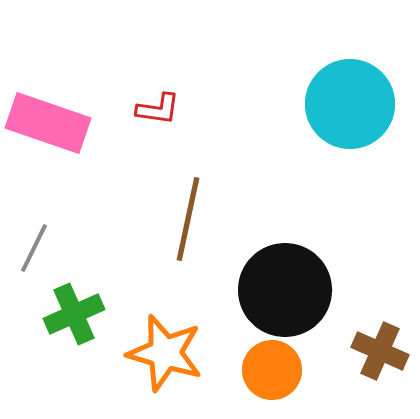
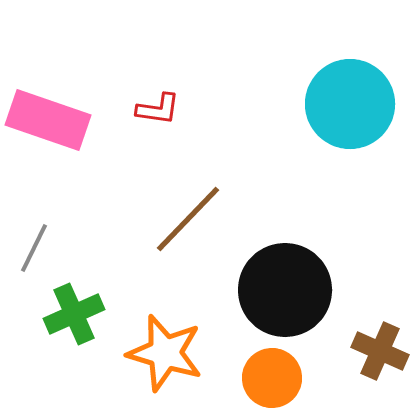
pink rectangle: moved 3 px up
brown line: rotated 32 degrees clockwise
orange circle: moved 8 px down
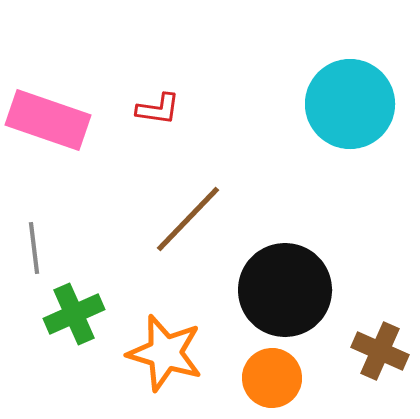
gray line: rotated 33 degrees counterclockwise
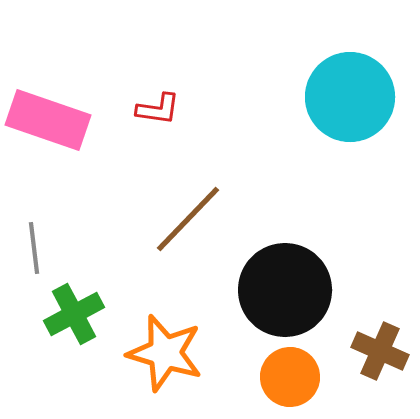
cyan circle: moved 7 px up
green cross: rotated 4 degrees counterclockwise
orange circle: moved 18 px right, 1 px up
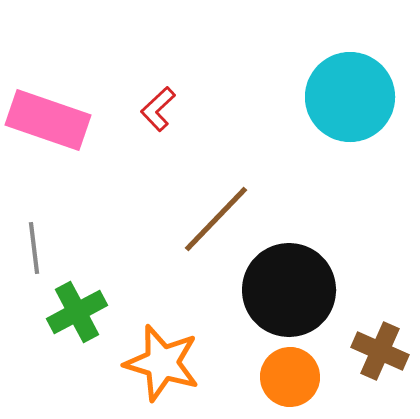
red L-shape: rotated 129 degrees clockwise
brown line: moved 28 px right
black circle: moved 4 px right
green cross: moved 3 px right, 2 px up
orange star: moved 3 px left, 10 px down
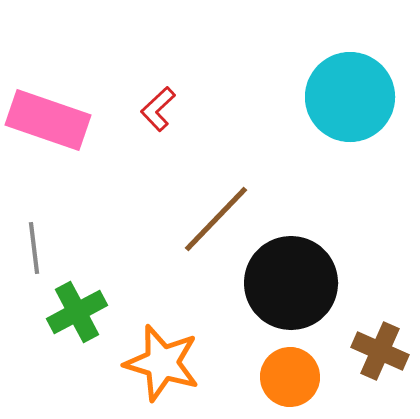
black circle: moved 2 px right, 7 px up
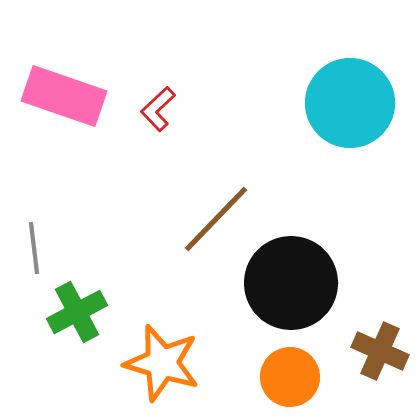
cyan circle: moved 6 px down
pink rectangle: moved 16 px right, 24 px up
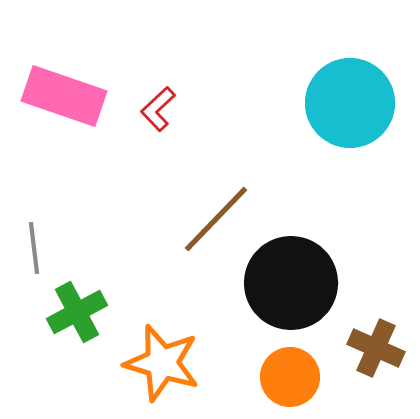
brown cross: moved 4 px left, 3 px up
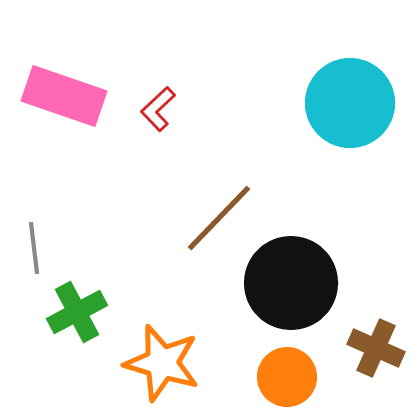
brown line: moved 3 px right, 1 px up
orange circle: moved 3 px left
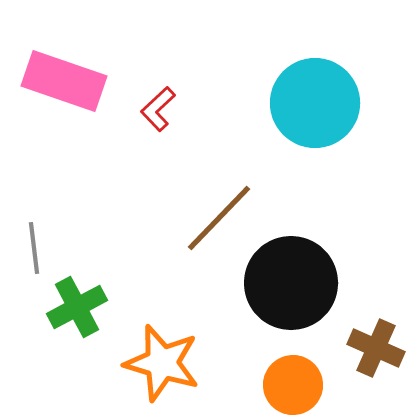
pink rectangle: moved 15 px up
cyan circle: moved 35 px left
green cross: moved 5 px up
orange circle: moved 6 px right, 8 px down
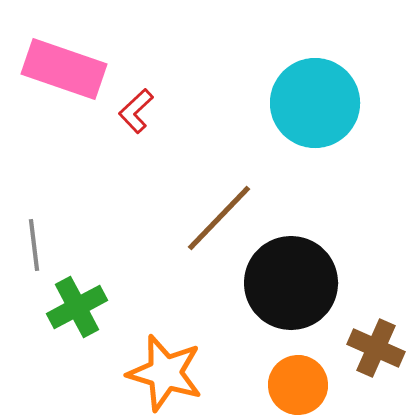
pink rectangle: moved 12 px up
red L-shape: moved 22 px left, 2 px down
gray line: moved 3 px up
orange star: moved 3 px right, 10 px down
orange circle: moved 5 px right
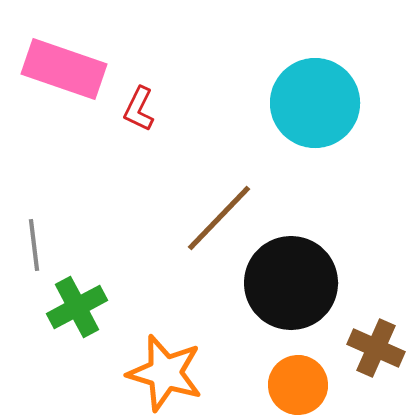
red L-shape: moved 3 px right, 2 px up; rotated 21 degrees counterclockwise
